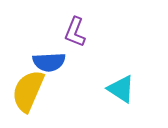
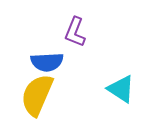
blue semicircle: moved 2 px left
yellow semicircle: moved 9 px right, 4 px down
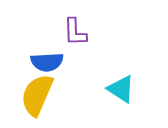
purple L-shape: rotated 24 degrees counterclockwise
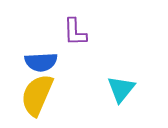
blue semicircle: moved 6 px left
cyan triangle: rotated 36 degrees clockwise
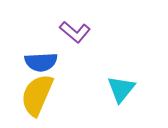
purple L-shape: rotated 48 degrees counterclockwise
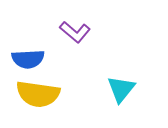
blue semicircle: moved 13 px left, 3 px up
yellow semicircle: moved 1 px right, 1 px up; rotated 105 degrees counterclockwise
